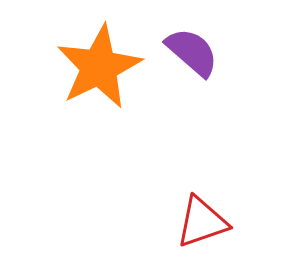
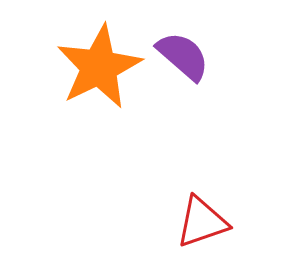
purple semicircle: moved 9 px left, 4 px down
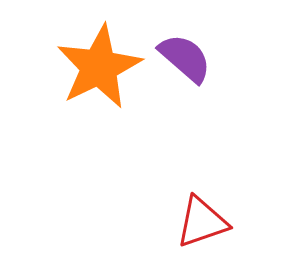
purple semicircle: moved 2 px right, 2 px down
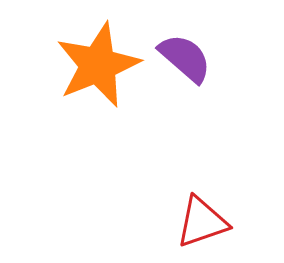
orange star: moved 1 px left, 2 px up; rotated 4 degrees clockwise
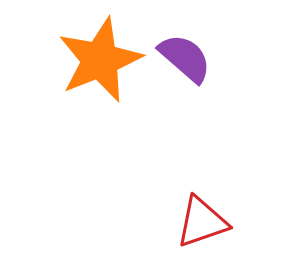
orange star: moved 2 px right, 5 px up
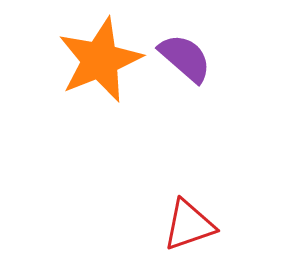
red triangle: moved 13 px left, 3 px down
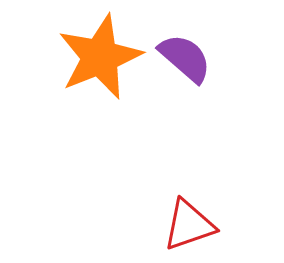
orange star: moved 3 px up
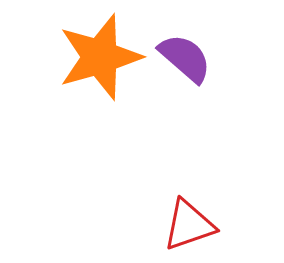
orange star: rotated 6 degrees clockwise
